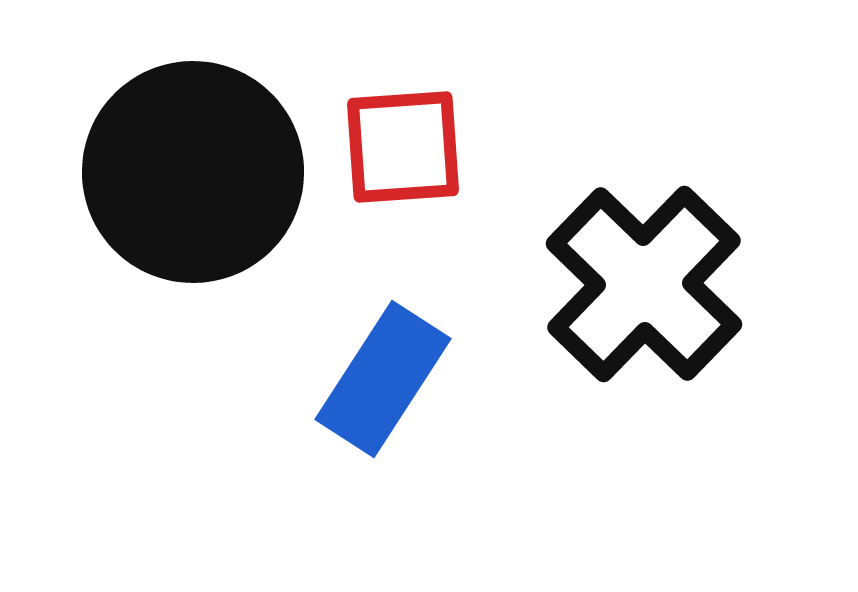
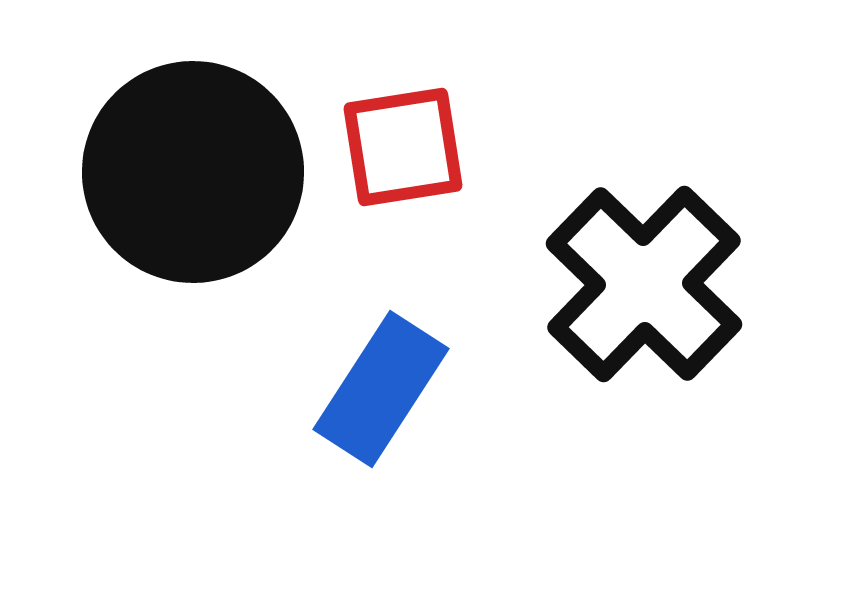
red square: rotated 5 degrees counterclockwise
blue rectangle: moved 2 px left, 10 px down
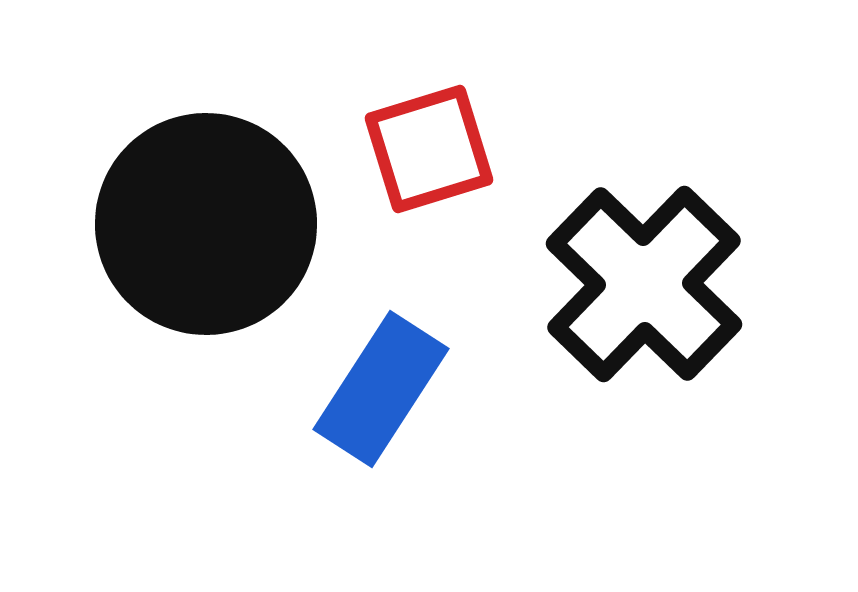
red square: moved 26 px right, 2 px down; rotated 8 degrees counterclockwise
black circle: moved 13 px right, 52 px down
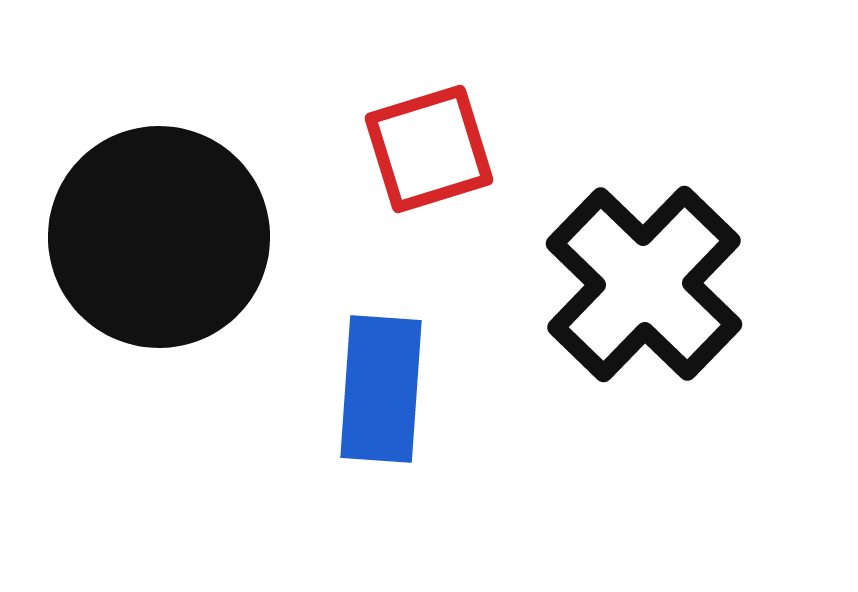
black circle: moved 47 px left, 13 px down
blue rectangle: rotated 29 degrees counterclockwise
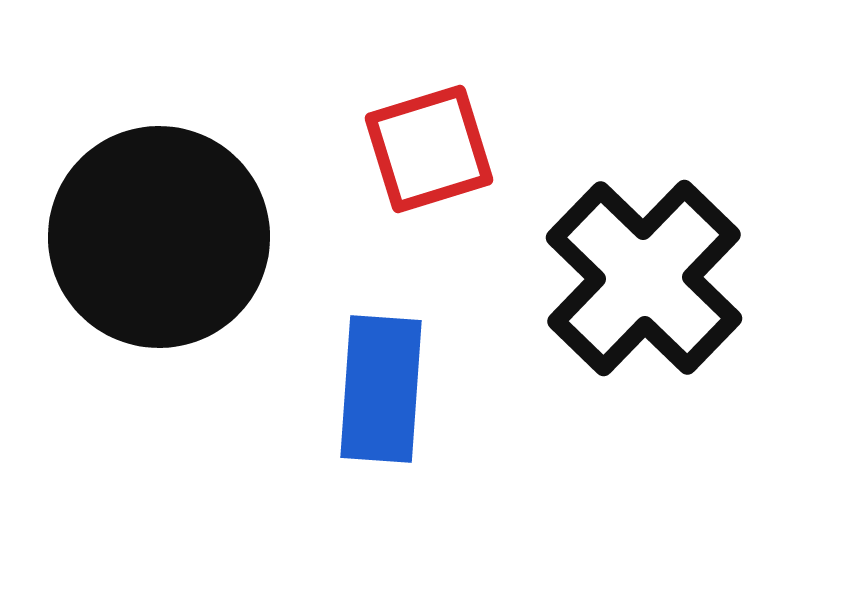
black cross: moved 6 px up
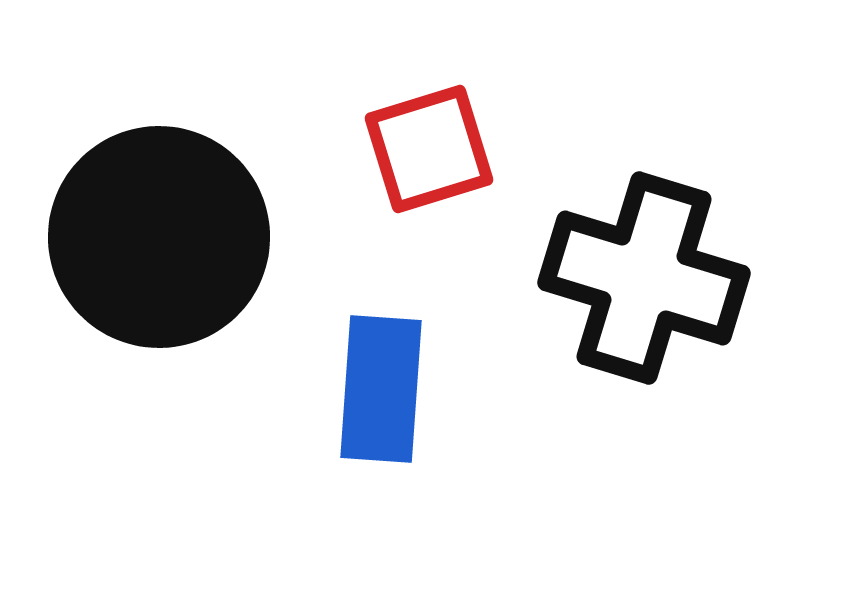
black cross: rotated 27 degrees counterclockwise
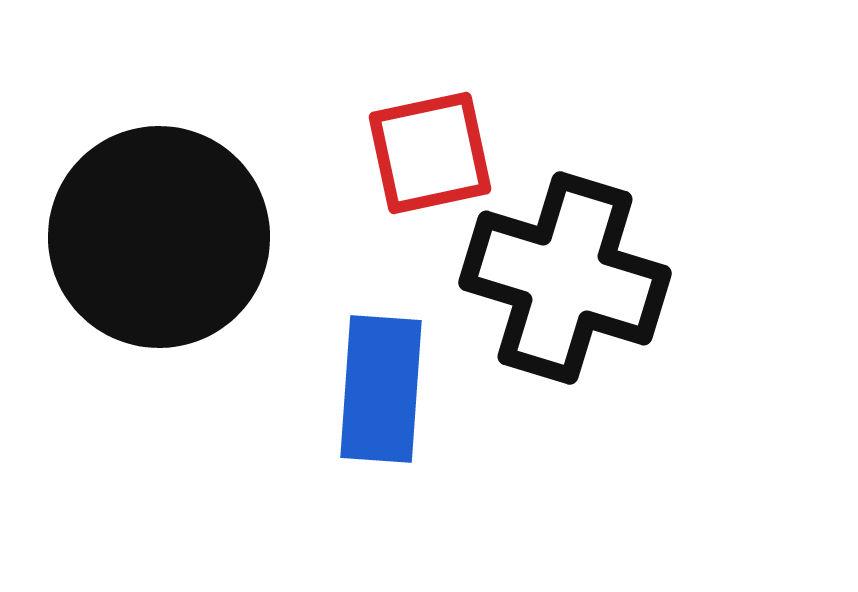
red square: moved 1 px right, 4 px down; rotated 5 degrees clockwise
black cross: moved 79 px left
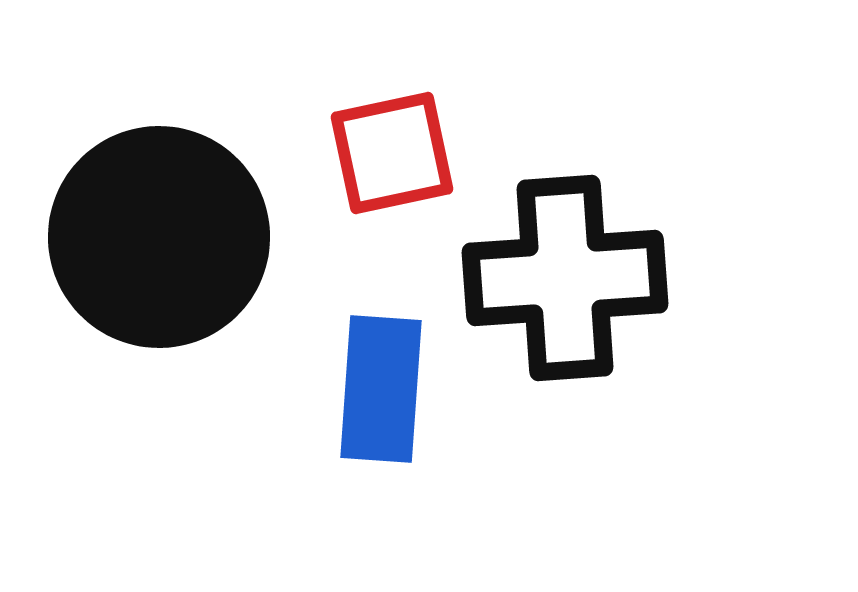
red square: moved 38 px left
black cross: rotated 21 degrees counterclockwise
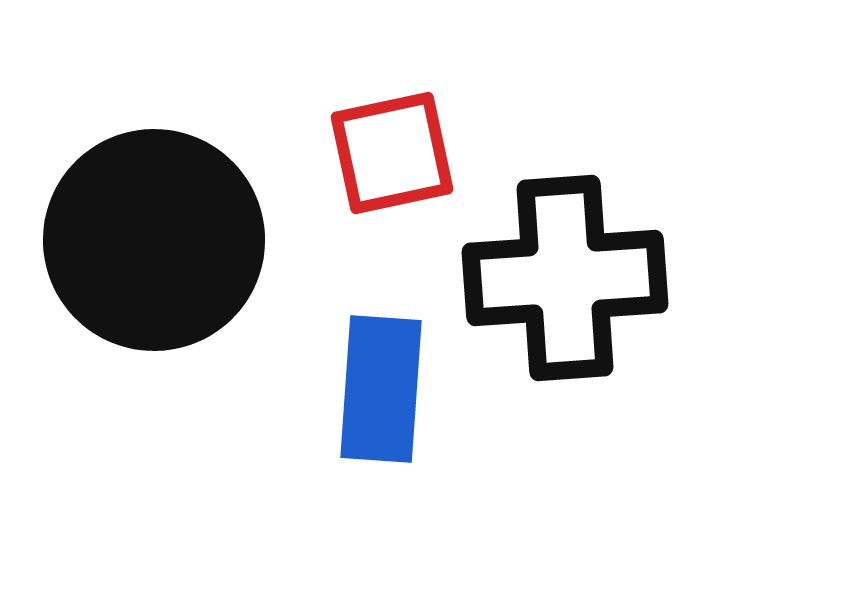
black circle: moved 5 px left, 3 px down
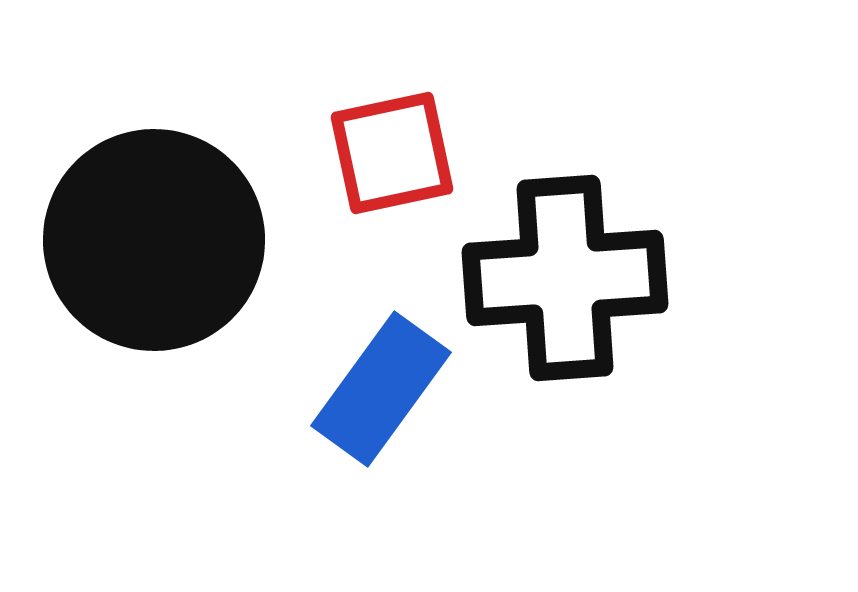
blue rectangle: rotated 32 degrees clockwise
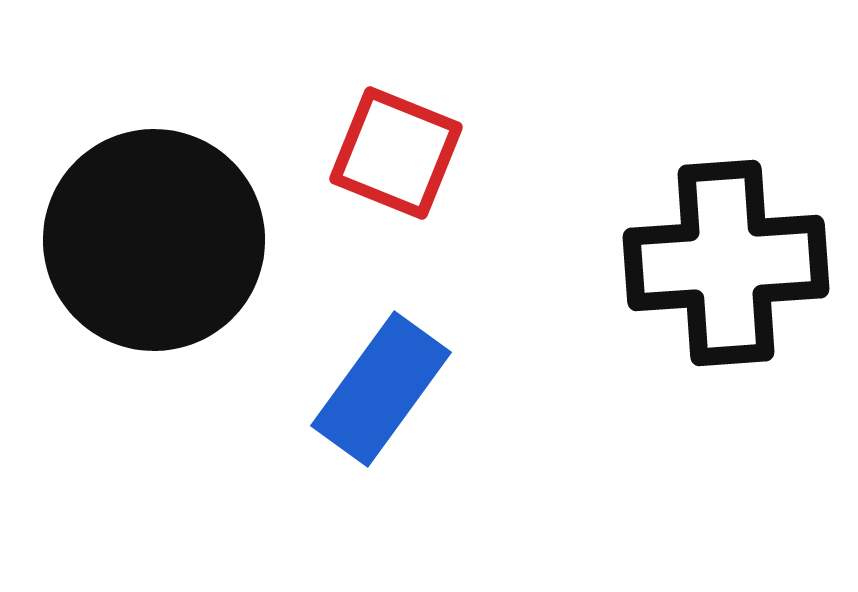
red square: moved 4 px right; rotated 34 degrees clockwise
black cross: moved 161 px right, 15 px up
